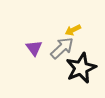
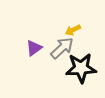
purple triangle: rotated 30 degrees clockwise
black star: rotated 20 degrees clockwise
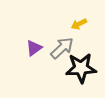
yellow arrow: moved 6 px right, 6 px up
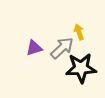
yellow arrow: moved 8 px down; rotated 98 degrees clockwise
purple triangle: rotated 18 degrees clockwise
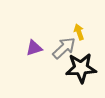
gray arrow: moved 2 px right
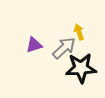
purple triangle: moved 3 px up
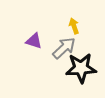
yellow arrow: moved 5 px left, 6 px up
purple triangle: moved 4 px up; rotated 36 degrees clockwise
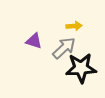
yellow arrow: rotated 105 degrees clockwise
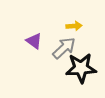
purple triangle: rotated 18 degrees clockwise
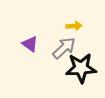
purple triangle: moved 4 px left, 3 px down
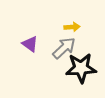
yellow arrow: moved 2 px left, 1 px down
